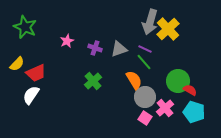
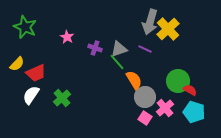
pink star: moved 4 px up; rotated 16 degrees counterclockwise
green line: moved 27 px left
green cross: moved 31 px left, 17 px down
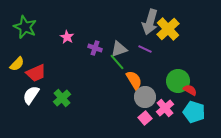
pink square: rotated 16 degrees clockwise
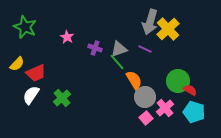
pink square: moved 1 px right
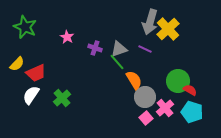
cyan pentagon: moved 2 px left
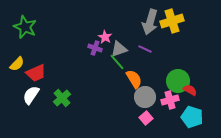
yellow cross: moved 4 px right, 8 px up; rotated 25 degrees clockwise
pink star: moved 38 px right
orange semicircle: moved 1 px up
pink cross: moved 5 px right, 8 px up; rotated 24 degrees clockwise
cyan pentagon: moved 5 px down
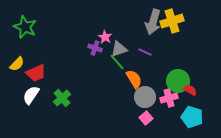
gray arrow: moved 3 px right
purple line: moved 3 px down
pink cross: moved 1 px left, 2 px up
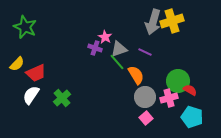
orange semicircle: moved 2 px right, 4 px up
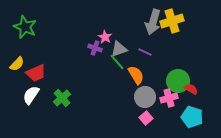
red semicircle: moved 1 px right, 1 px up
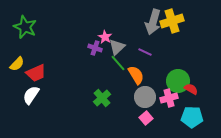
gray triangle: moved 2 px left, 2 px up; rotated 24 degrees counterclockwise
green line: moved 1 px right, 1 px down
green cross: moved 40 px right
cyan pentagon: rotated 15 degrees counterclockwise
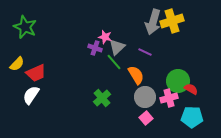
pink star: rotated 16 degrees counterclockwise
green line: moved 4 px left, 1 px up
